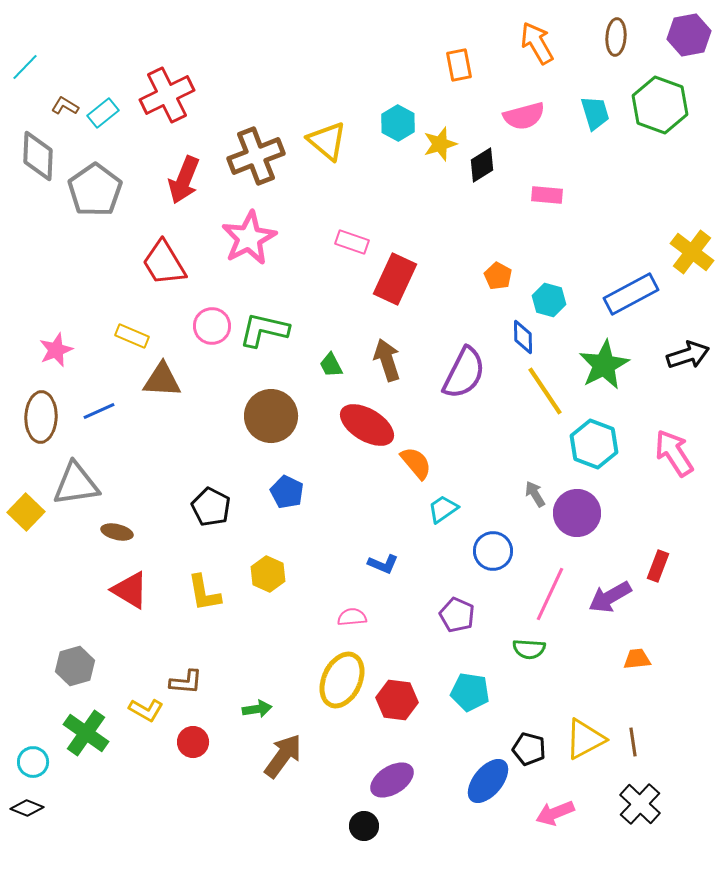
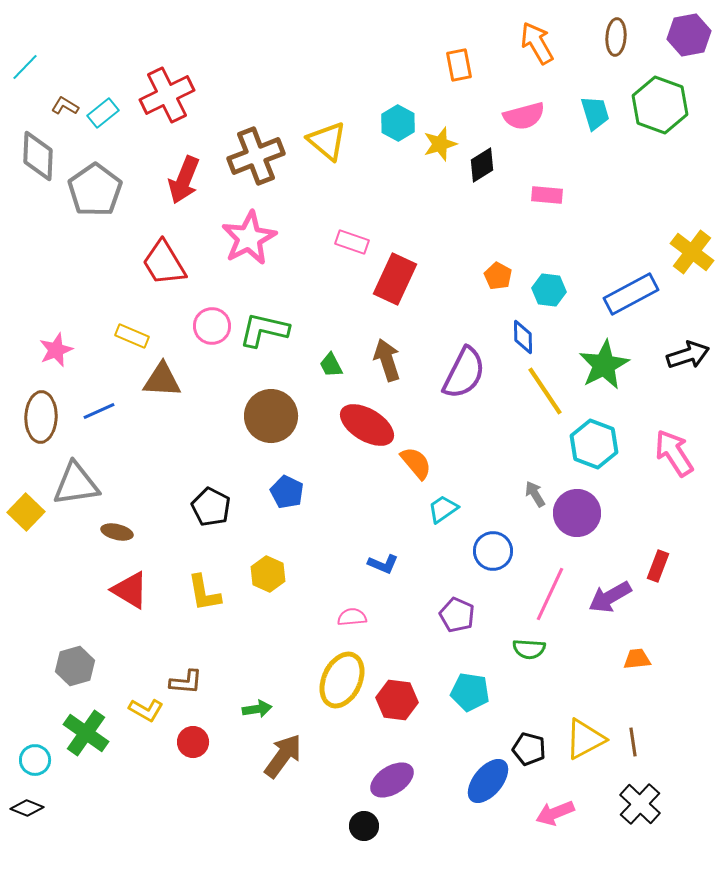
cyan hexagon at (549, 300): moved 10 px up; rotated 8 degrees counterclockwise
cyan circle at (33, 762): moved 2 px right, 2 px up
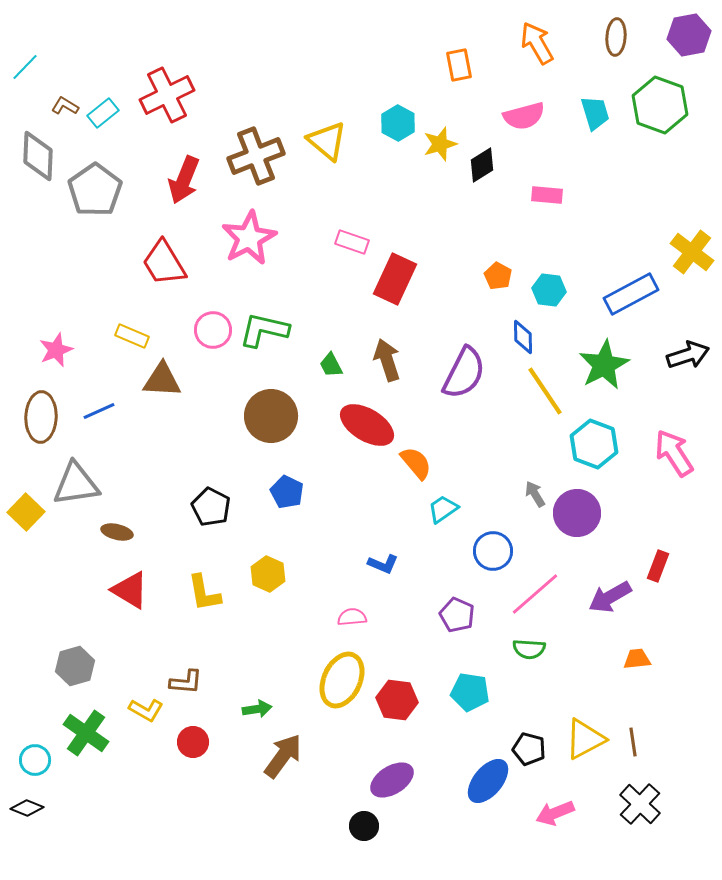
pink circle at (212, 326): moved 1 px right, 4 px down
pink line at (550, 594): moved 15 px left; rotated 24 degrees clockwise
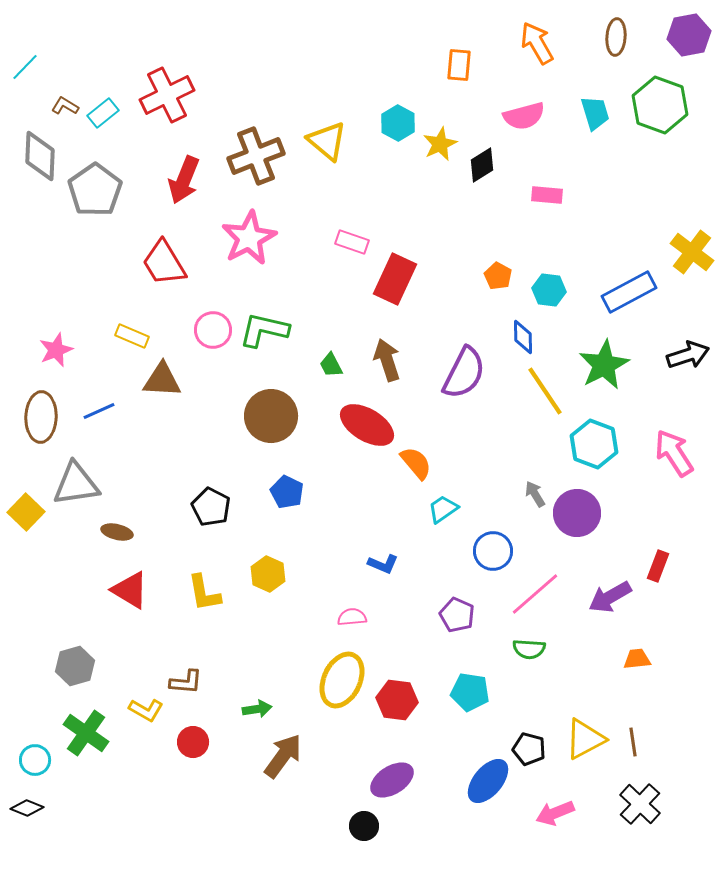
orange rectangle at (459, 65): rotated 16 degrees clockwise
yellow star at (440, 144): rotated 8 degrees counterclockwise
gray diamond at (38, 156): moved 2 px right
blue rectangle at (631, 294): moved 2 px left, 2 px up
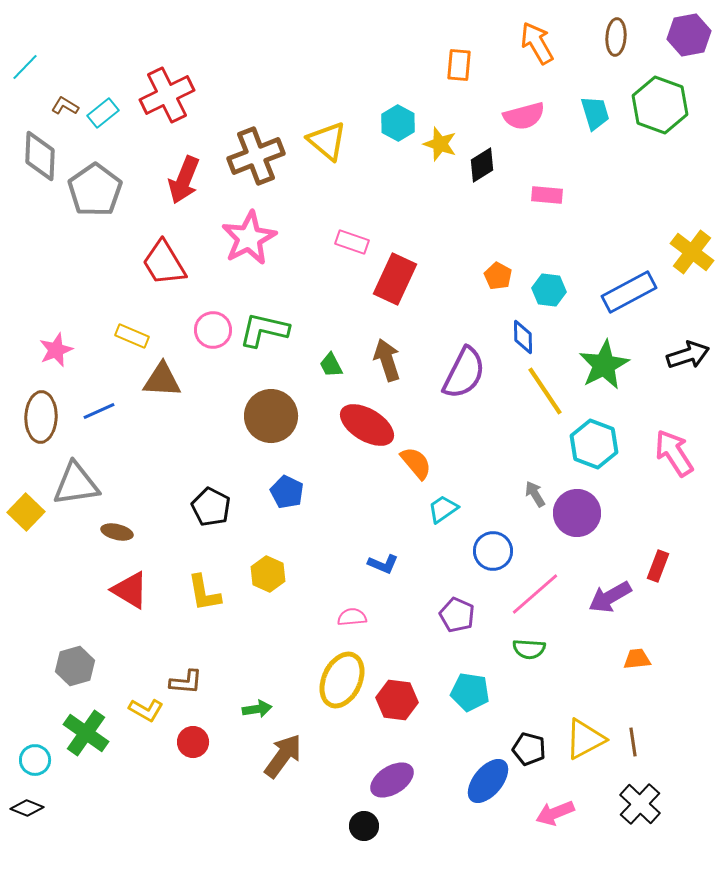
yellow star at (440, 144): rotated 28 degrees counterclockwise
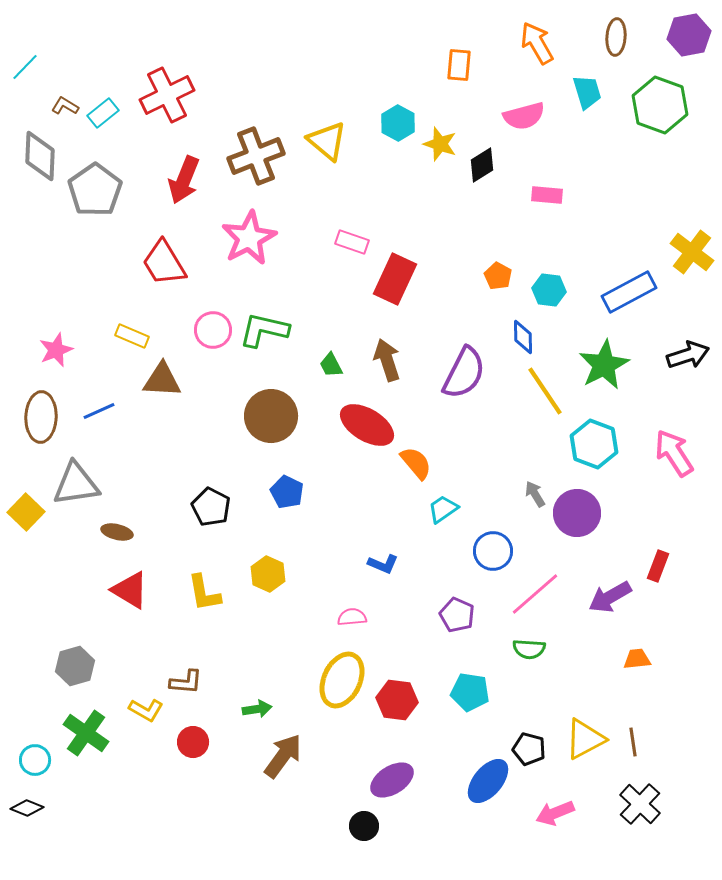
cyan trapezoid at (595, 113): moved 8 px left, 21 px up
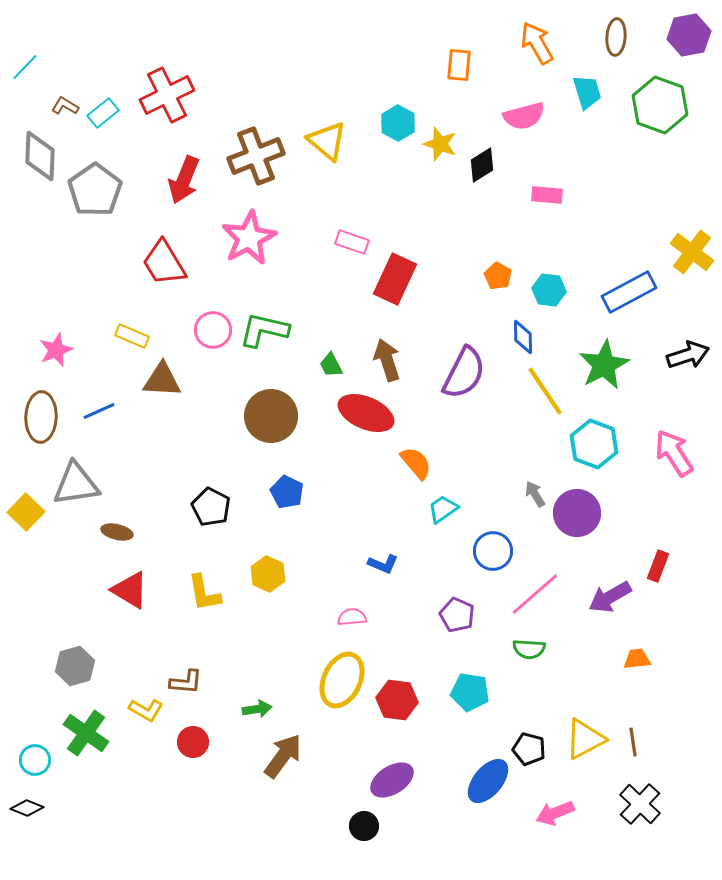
red ellipse at (367, 425): moved 1 px left, 12 px up; rotated 8 degrees counterclockwise
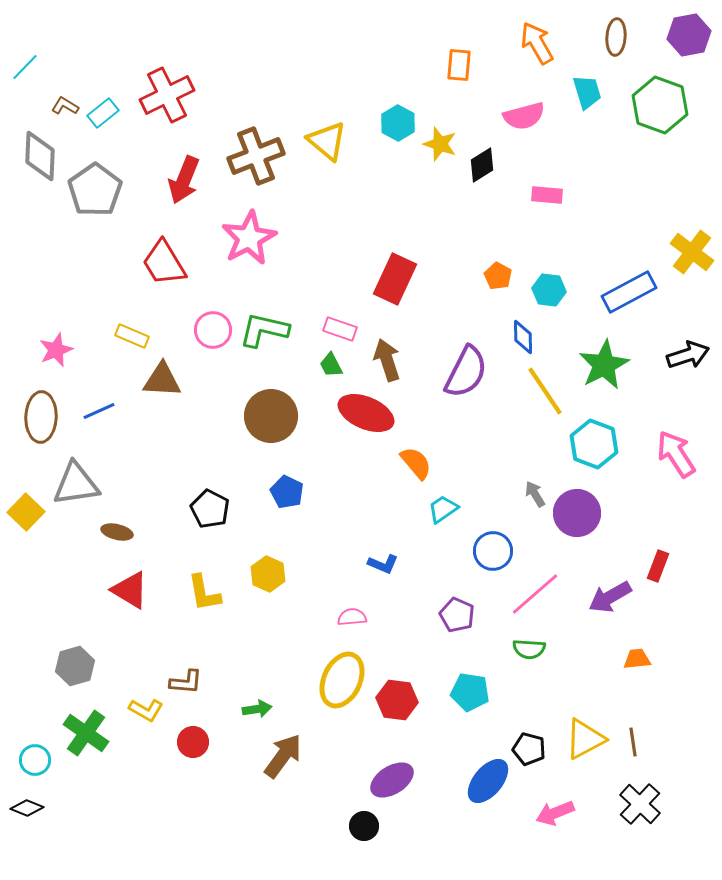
pink rectangle at (352, 242): moved 12 px left, 87 px down
purple semicircle at (464, 373): moved 2 px right, 1 px up
pink arrow at (674, 453): moved 2 px right, 1 px down
black pentagon at (211, 507): moved 1 px left, 2 px down
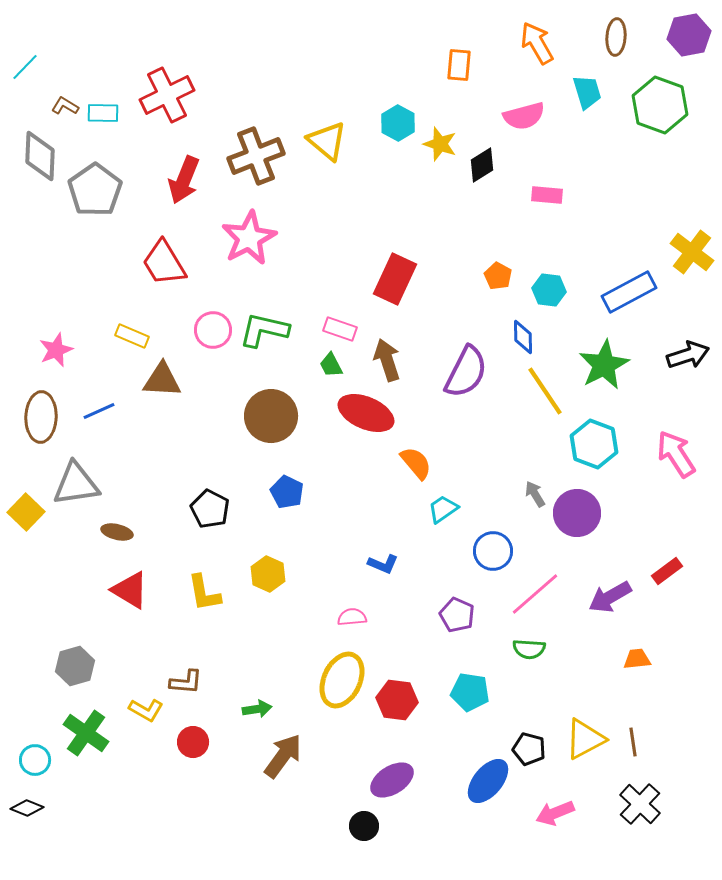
cyan rectangle at (103, 113): rotated 40 degrees clockwise
red rectangle at (658, 566): moved 9 px right, 5 px down; rotated 32 degrees clockwise
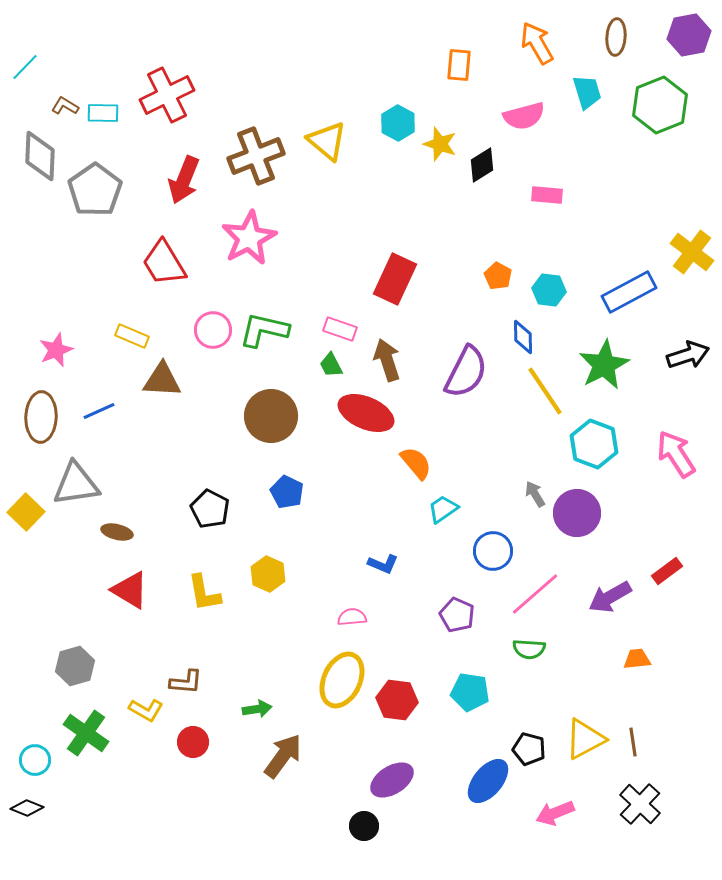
green hexagon at (660, 105): rotated 18 degrees clockwise
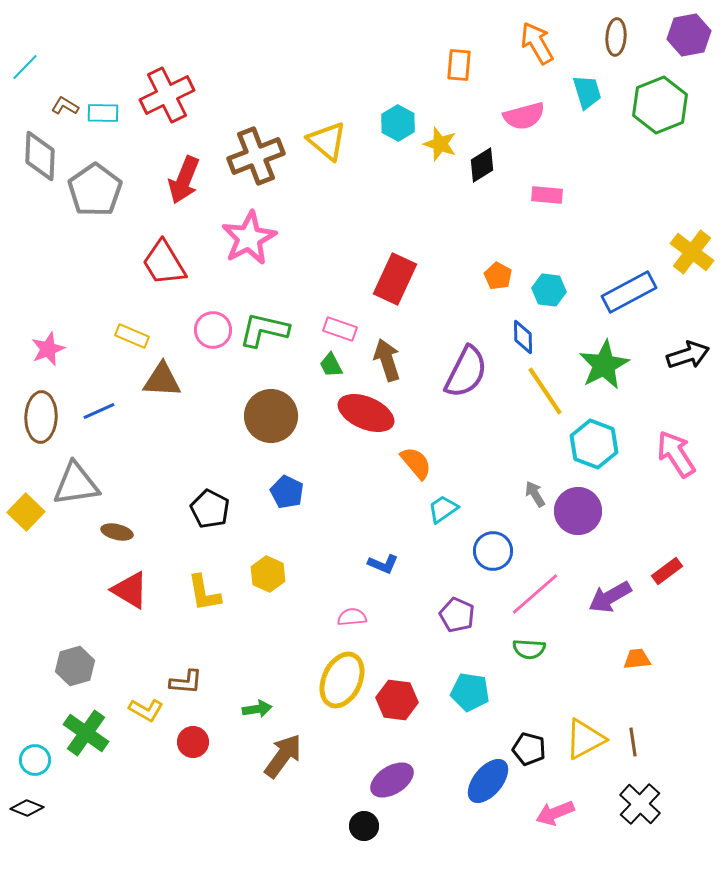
pink star at (56, 350): moved 8 px left, 1 px up
purple circle at (577, 513): moved 1 px right, 2 px up
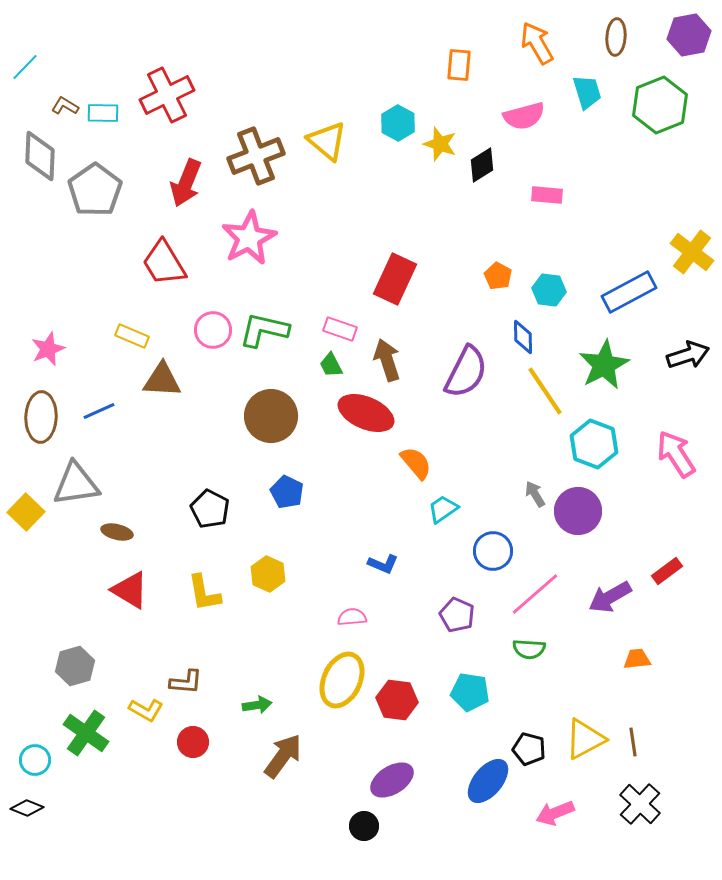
red arrow at (184, 180): moved 2 px right, 3 px down
green arrow at (257, 709): moved 4 px up
